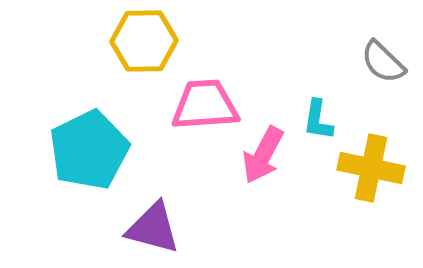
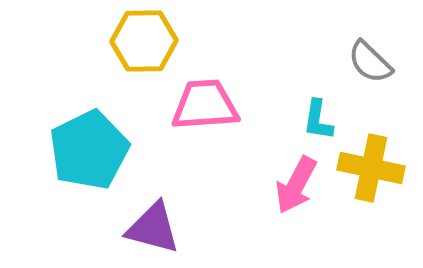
gray semicircle: moved 13 px left
pink arrow: moved 33 px right, 30 px down
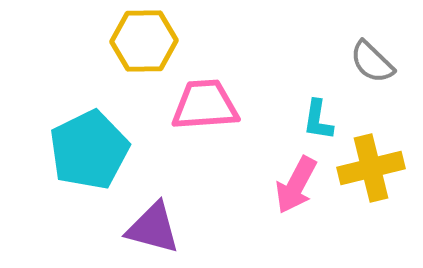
gray semicircle: moved 2 px right
yellow cross: rotated 26 degrees counterclockwise
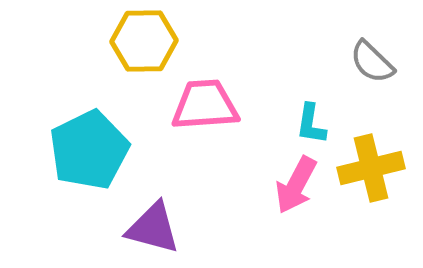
cyan L-shape: moved 7 px left, 4 px down
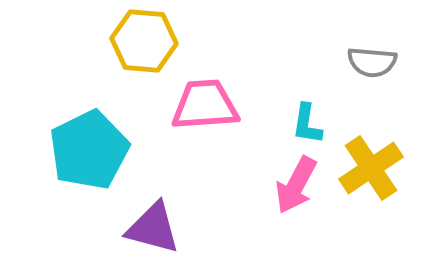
yellow hexagon: rotated 6 degrees clockwise
gray semicircle: rotated 39 degrees counterclockwise
cyan L-shape: moved 4 px left
yellow cross: rotated 20 degrees counterclockwise
